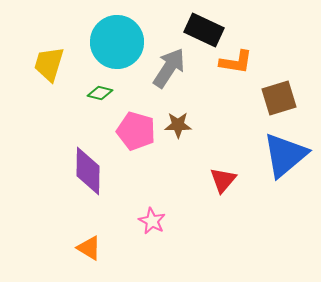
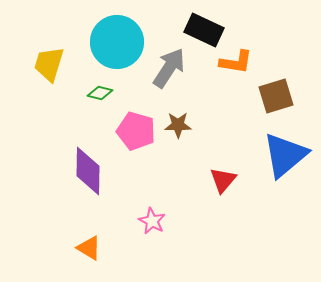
brown square: moved 3 px left, 2 px up
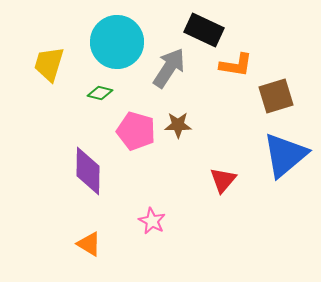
orange L-shape: moved 3 px down
orange triangle: moved 4 px up
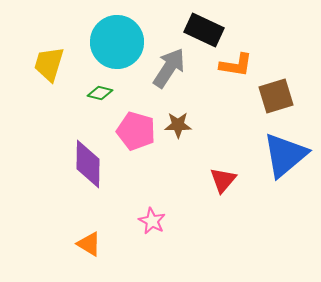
purple diamond: moved 7 px up
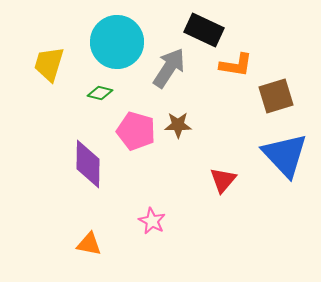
blue triangle: rotated 33 degrees counterclockwise
orange triangle: rotated 20 degrees counterclockwise
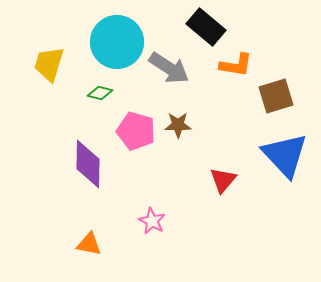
black rectangle: moved 2 px right, 3 px up; rotated 15 degrees clockwise
gray arrow: rotated 90 degrees clockwise
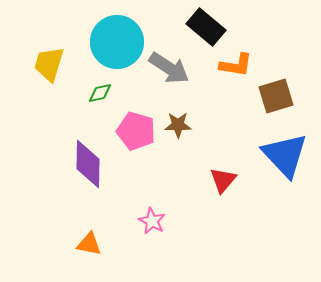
green diamond: rotated 25 degrees counterclockwise
